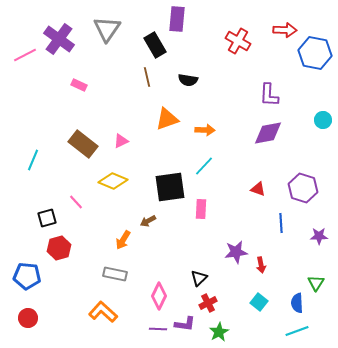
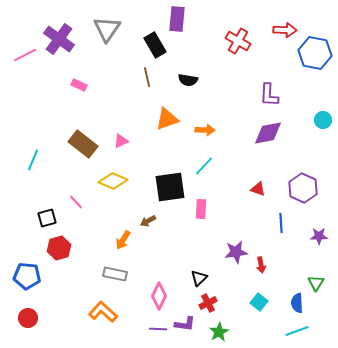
purple hexagon at (303, 188): rotated 8 degrees clockwise
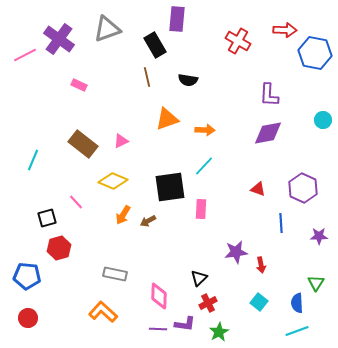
gray triangle at (107, 29): rotated 36 degrees clockwise
orange arrow at (123, 240): moved 25 px up
pink diamond at (159, 296): rotated 24 degrees counterclockwise
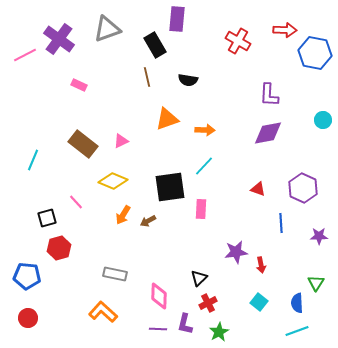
purple L-shape at (185, 324): rotated 95 degrees clockwise
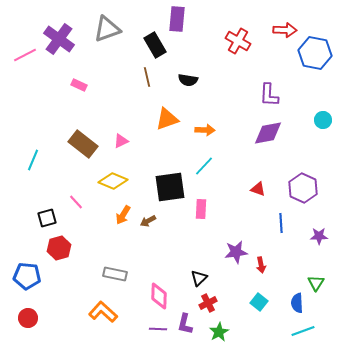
cyan line at (297, 331): moved 6 px right
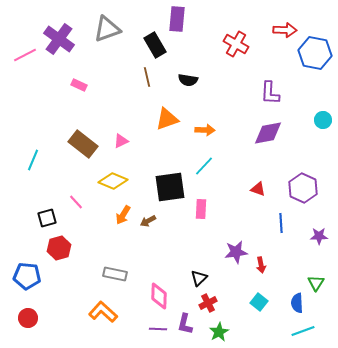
red cross at (238, 41): moved 2 px left, 3 px down
purple L-shape at (269, 95): moved 1 px right, 2 px up
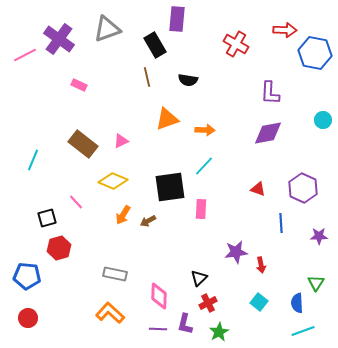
orange L-shape at (103, 312): moved 7 px right, 1 px down
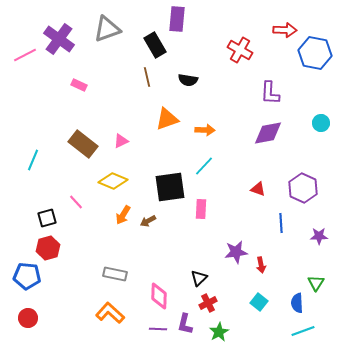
red cross at (236, 44): moved 4 px right, 6 px down
cyan circle at (323, 120): moved 2 px left, 3 px down
red hexagon at (59, 248): moved 11 px left
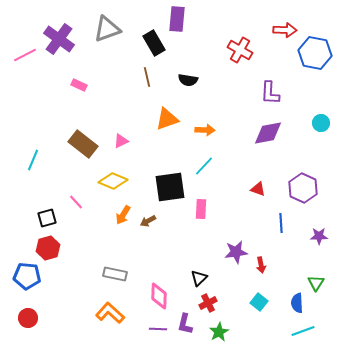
black rectangle at (155, 45): moved 1 px left, 2 px up
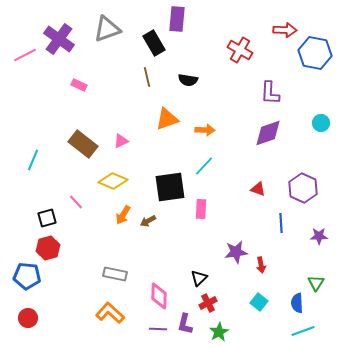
purple diamond at (268, 133): rotated 8 degrees counterclockwise
